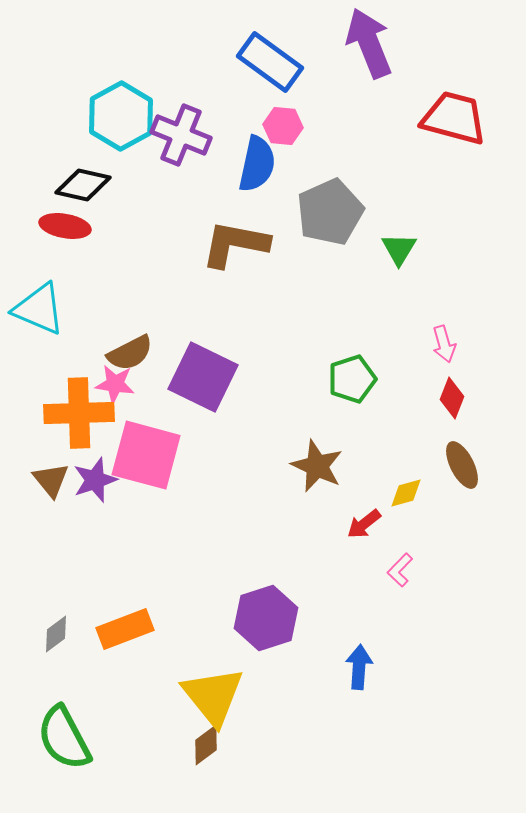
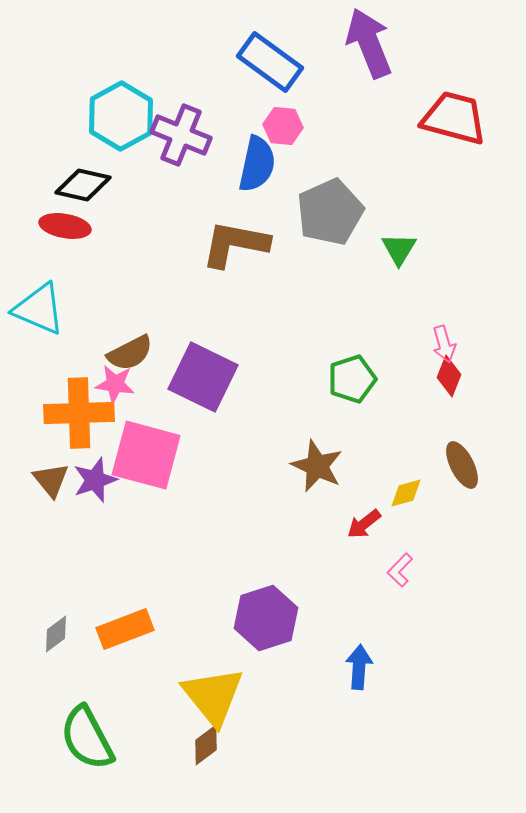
red diamond: moved 3 px left, 22 px up
green semicircle: moved 23 px right
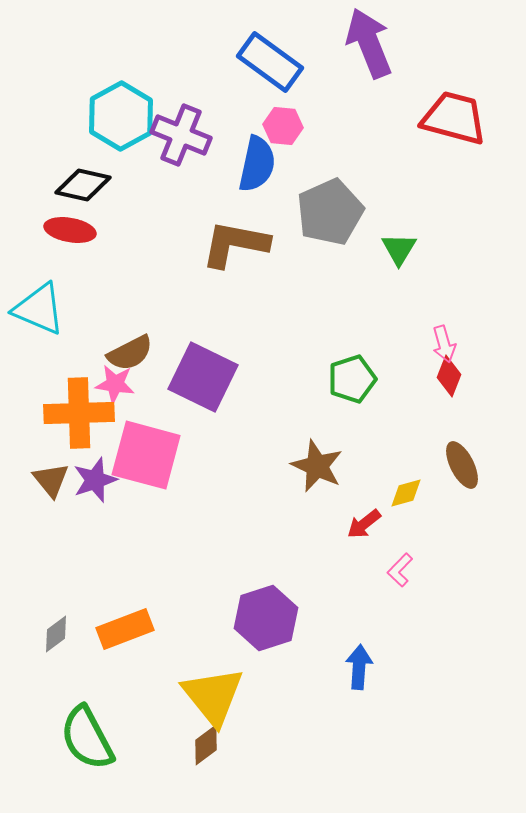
red ellipse: moved 5 px right, 4 px down
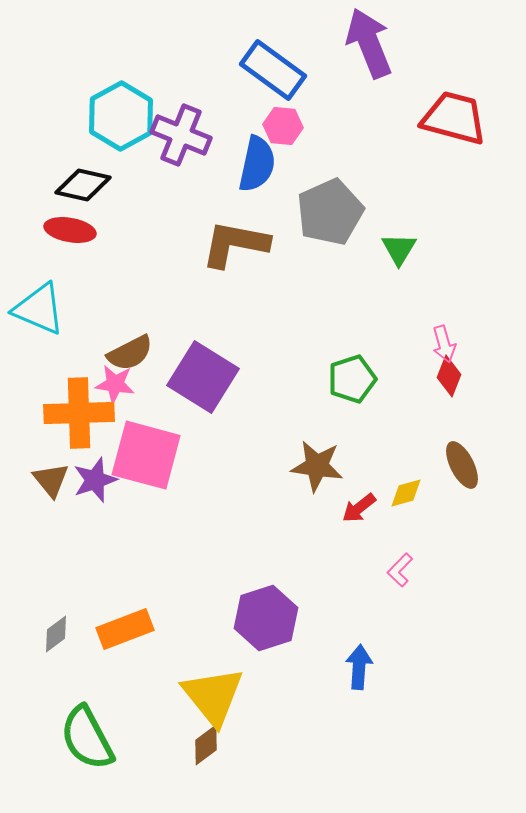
blue rectangle: moved 3 px right, 8 px down
purple square: rotated 6 degrees clockwise
brown star: rotated 16 degrees counterclockwise
red arrow: moved 5 px left, 16 px up
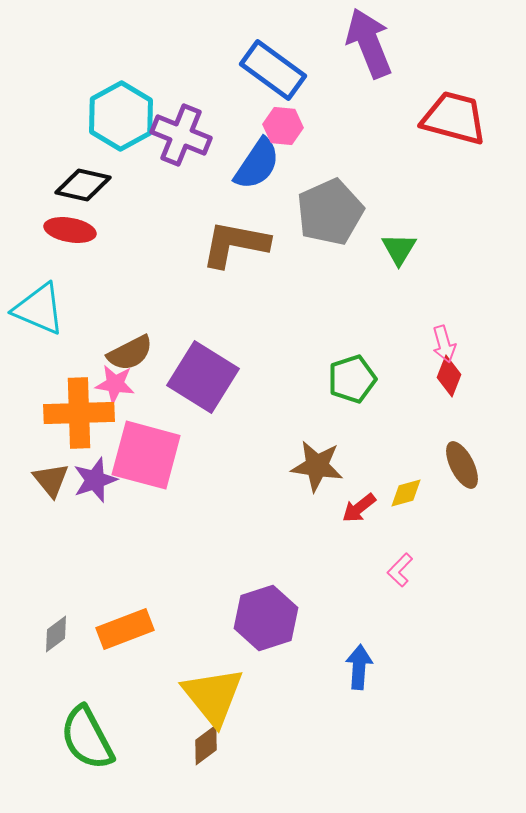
blue semicircle: rotated 22 degrees clockwise
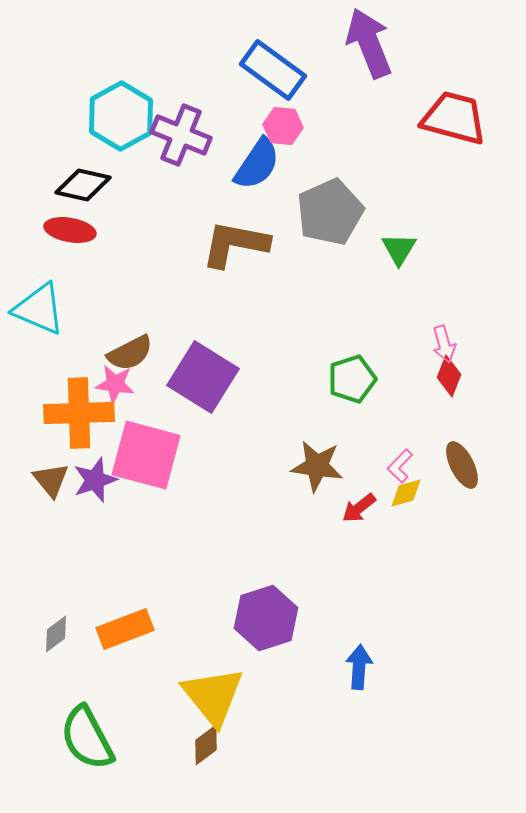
pink L-shape: moved 104 px up
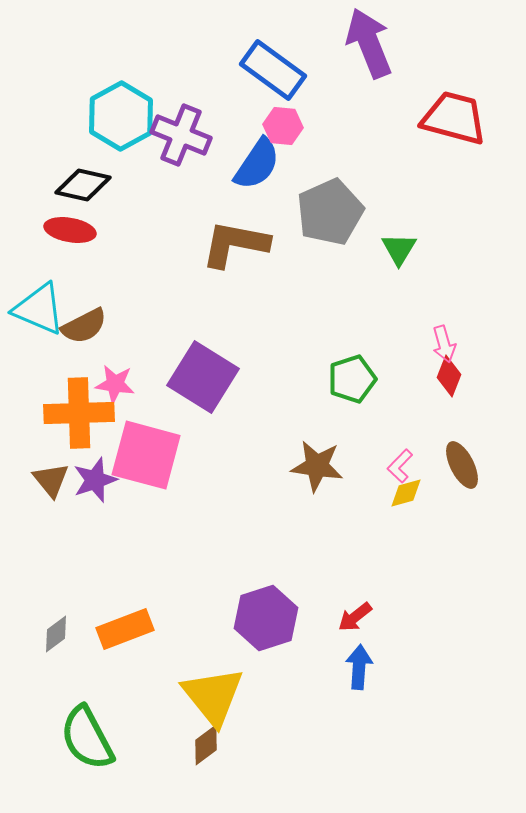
brown semicircle: moved 46 px left, 27 px up
red arrow: moved 4 px left, 109 px down
